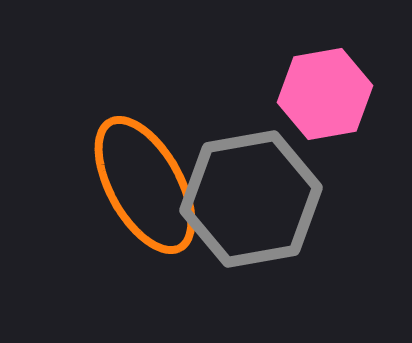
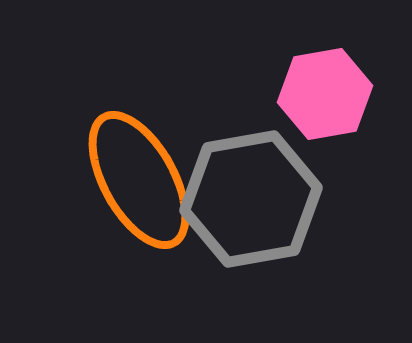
orange ellipse: moved 6 px left, 5 px up
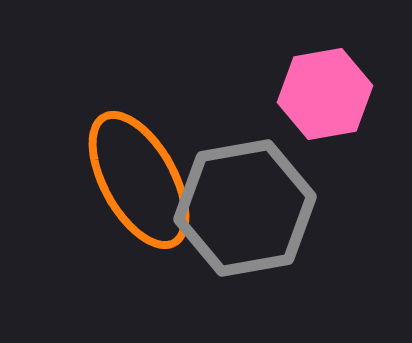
gray hexagon: moved 6 px left, 9 px down
